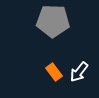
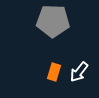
orange rectangle: rotated 54 degrees clockwise
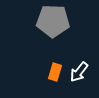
orange rectangle: moved 1 px right
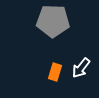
white arrow: moved 2 px right, 4 px up
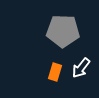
gray pentagon: moved 10 px right, 10 px down
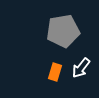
gray pentagon: rotated 12 degrees counterclockwise
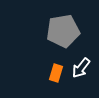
orange rectangle: moved 1 px right, 1 px down
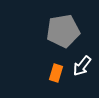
white arrow: moved 1 px right, 2 px up
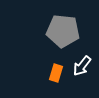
gray pentagon: rotated 16 degrees clockwise
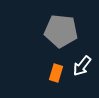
gray pentagon: moved 2 px left
